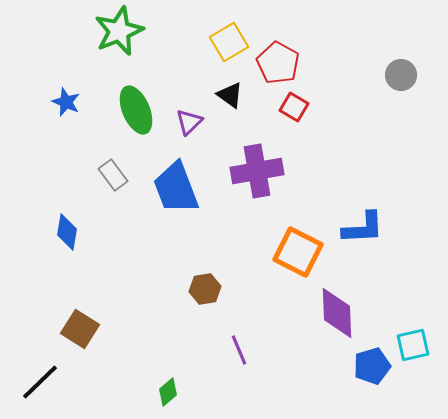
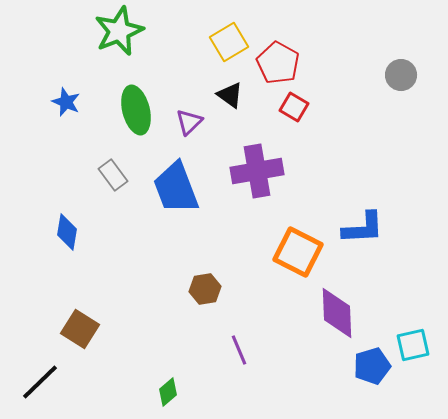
green ellipse: rotated 9 degrees clockwise
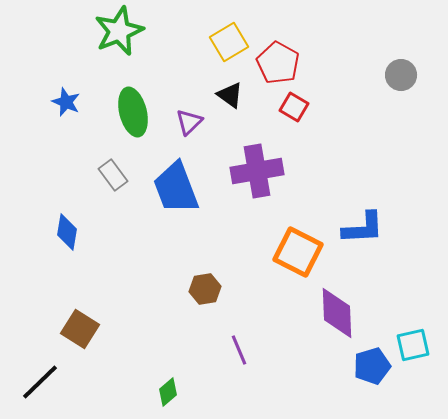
green ellipse: moved 3 px left, 2 px down
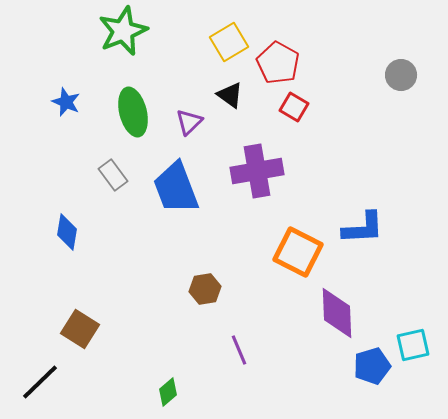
green star: moved 4 px right
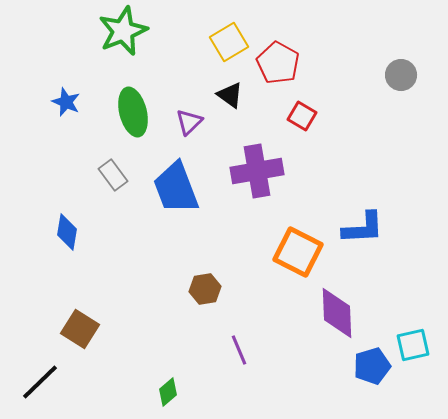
red square: moved 8 px right, 9 px down
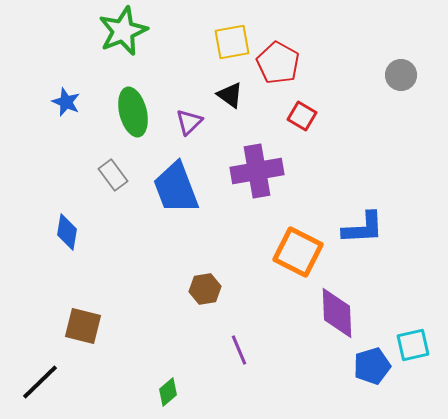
yellow square: moved 3 px right; rotated 21 degrees clockwise
brown square: moved 3 px right, 3 px up; rotated 18 degrees counterclockwise
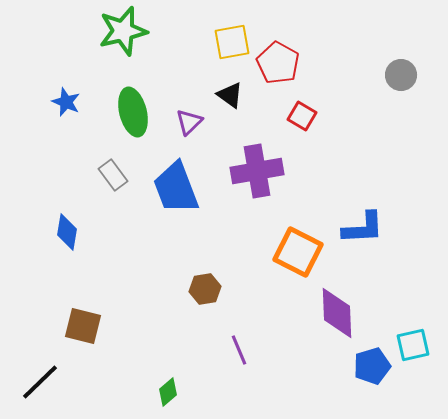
green star: rotated 9 degrees clockwise
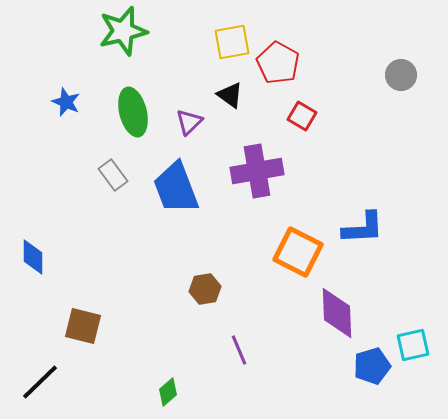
blue diamond: moved 34 px left, 25 px down; rotated 9 degrees counterclockwise
